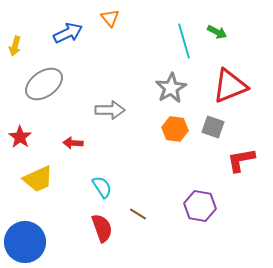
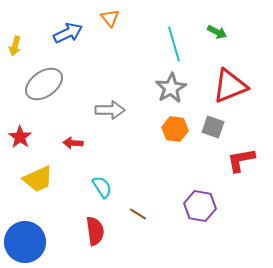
cyan line: moved 10 px left, 3 px down
red semicircle: moved 7 px left, 3 px down; rotated 12 degrees clockwise
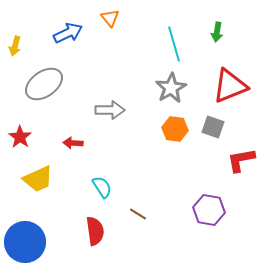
green arrow: rotated 72 degrees clockwise
purple hexagon: moved 9 px right, 4 px down
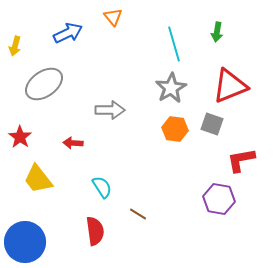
orange triangle: moved 3 px right, 1 px up
gray square: moved 1 px left, 3 px up
yellow trapezoid: rotated 76 degrees clockwise
purple hexagon: moved 10 px right, 11 px up
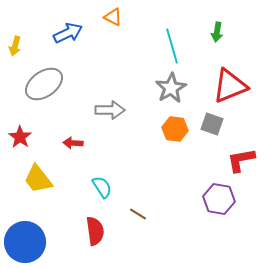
orange triangle: rotated 24 degrees counterclockwise
cyan line: moved 2 px left, 2 px down
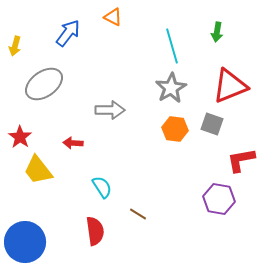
blue arrow: rotated 28 degrees counterclockwise
yellow trapezoid: moved 9 px up
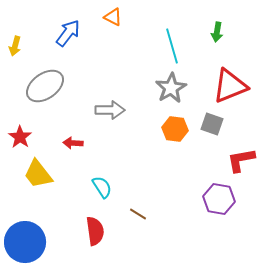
gray ellipse: moved 1 px right, 2 px down
yellow trapezoid: moved 4 px down
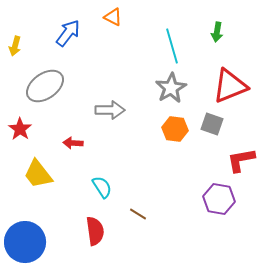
red star: moved 8 px up
